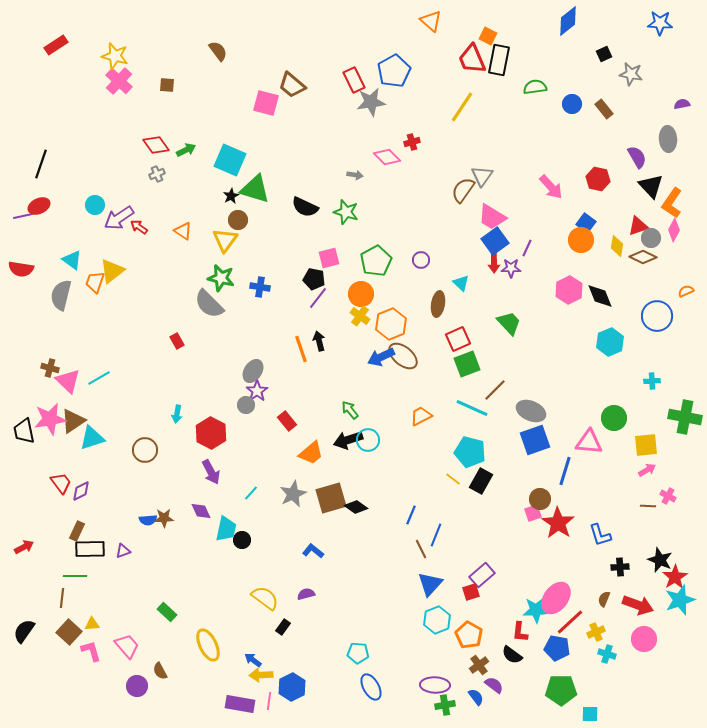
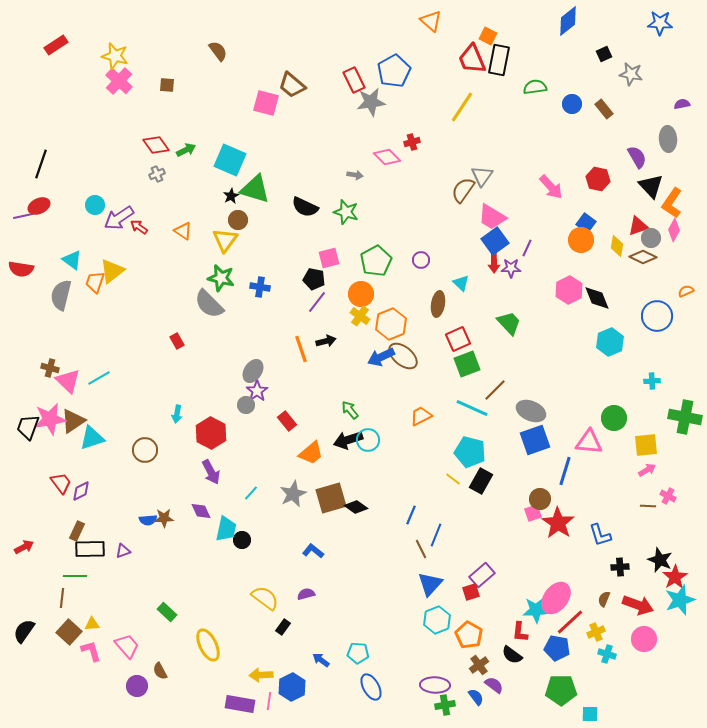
black diamond at (600, 296): moved 3 px left, 2 px down
purple line at (318, 298): moved 1 px left, 4 px down
black arrow at (319, 341): moved 7 px right; rotated 90 degrees clockwise
black trapezoid at (24, 431): moved 4 px right, 4 px up; rotated 32 degrees clockwise
blue arrow at (253, 660): moved 68 px right
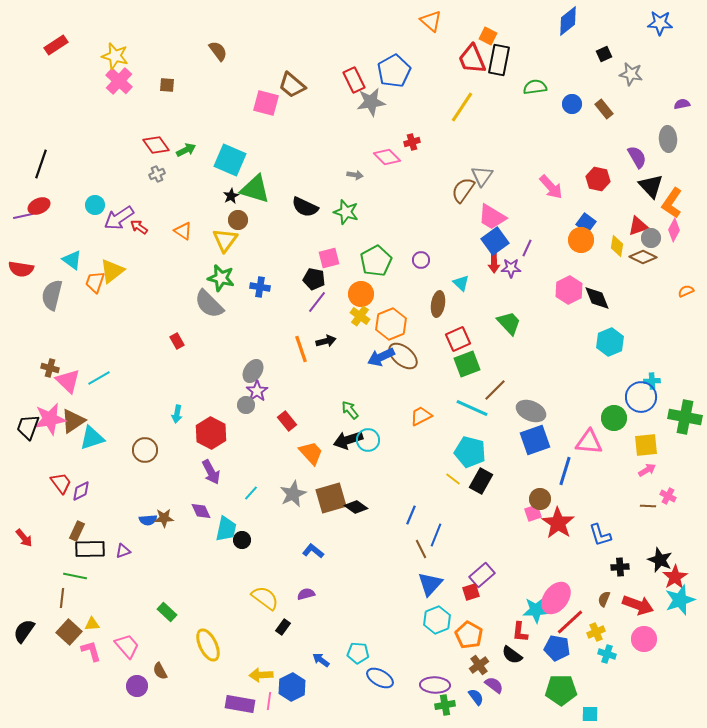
gray semicircle at (61, 295): moved 9 px left
blue circle at (657, 316): moved 16 px left, 81 px down
orange trapezoid at (311, 453): rotated 92 degrees counterclockwise
red arrow at (24, 547): moved 9 px up; rotated 78 degrees clockwise
green line at (75, 576): rotated 10 degrees clockwise
blue ellipse at (371, 687): moved 9 px right, 9 px up; rotated 32 degrees counterclockwise
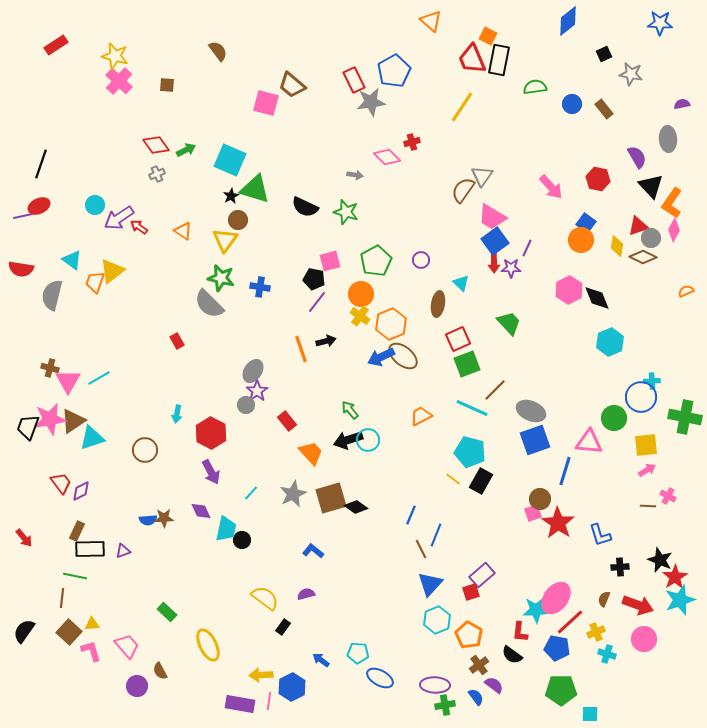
pink square at (329, 258): moved 1 px right, 3 px down
pink triangle at (68, 381): rotated 16 degrees clockwise
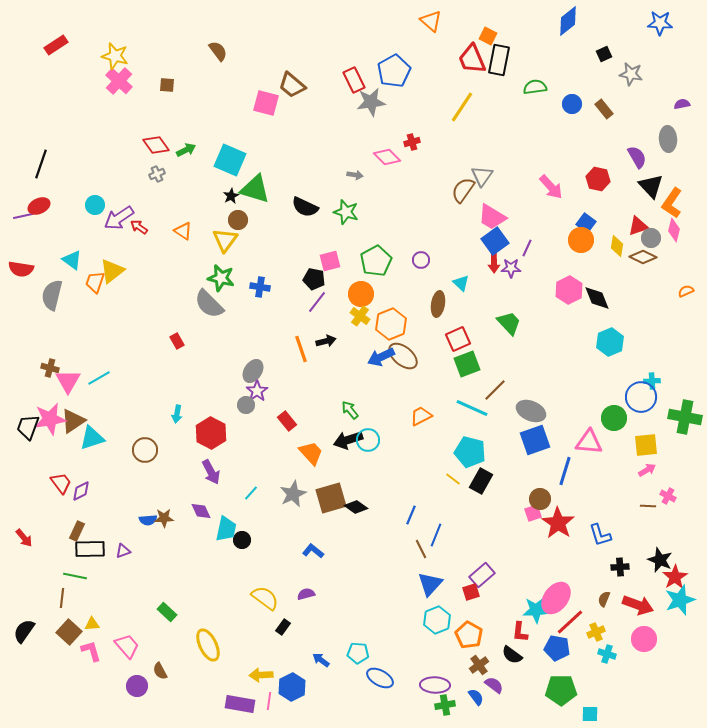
pink diamond at (674, 230): rotated 15 degrees counterclockwise
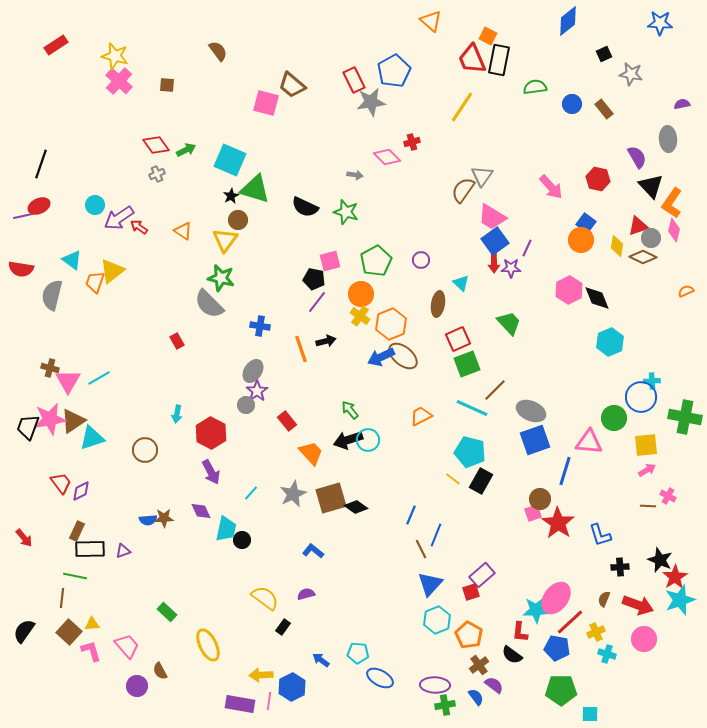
blue cross at (260, 287): moved 39 px down
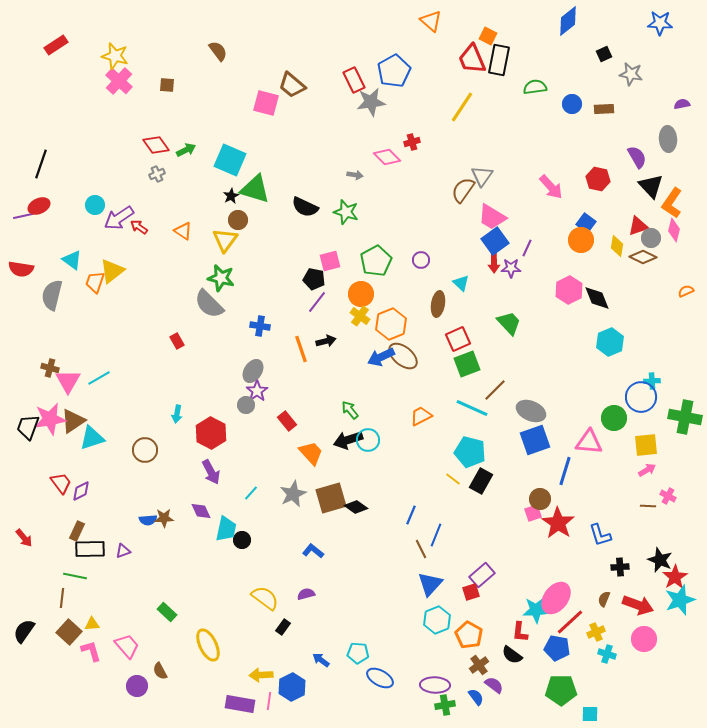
brown rectangle at (604, 109): rotated 54 degrees counterclockwise
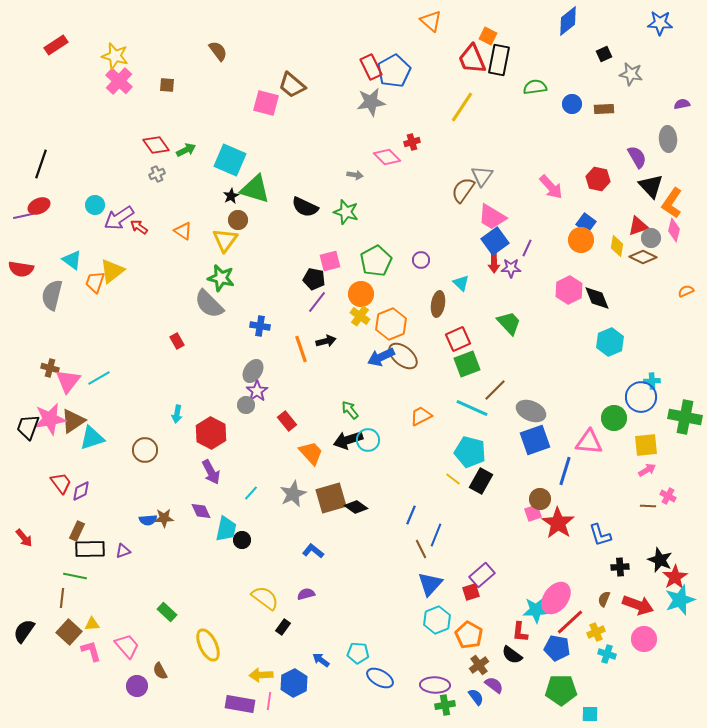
red rectangle at (354, 80): moved 17 px right, 13 px up
pink triangle at (68, 381): rotated 8 degrees clockwise
blue hexagon at (292, 687): moved 2 px right, 4 px up
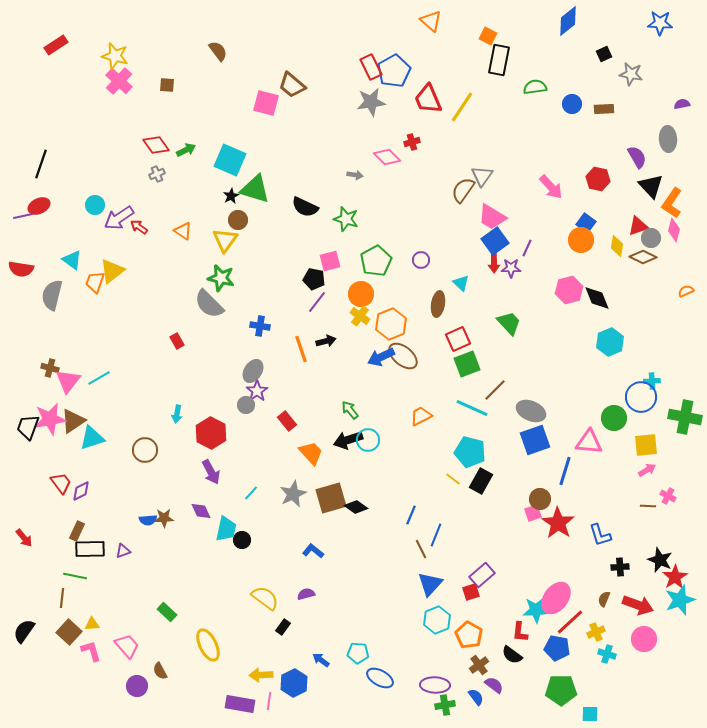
red trapezoid at (472, 59): moved 44 px left, 40 px down
green star at (346, 212): moved 7 px down
pink hexagon at (569, 290): rotated 12 degrees clockwise
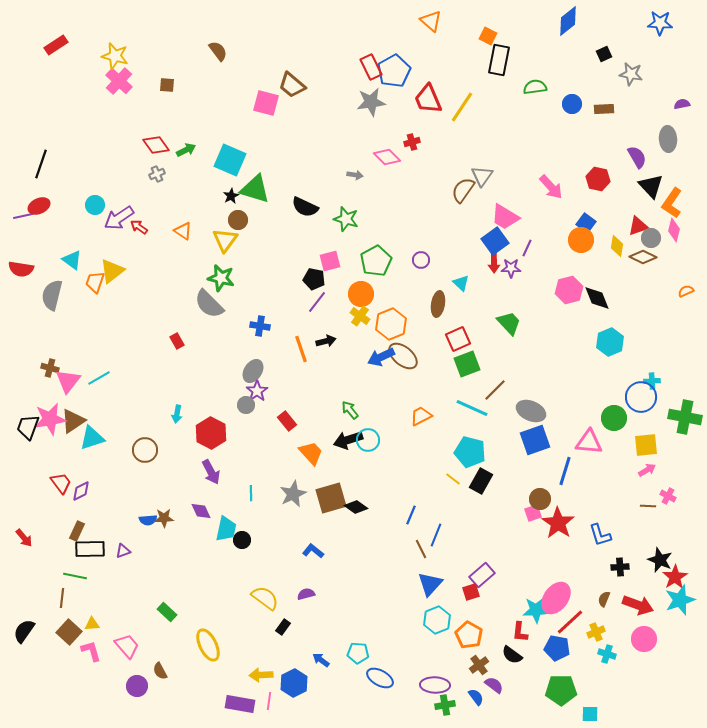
pink trapezoid at (492, 217): moved 13 px right
cyan line at (251, 493): rotated 42 degrees counterclockwise
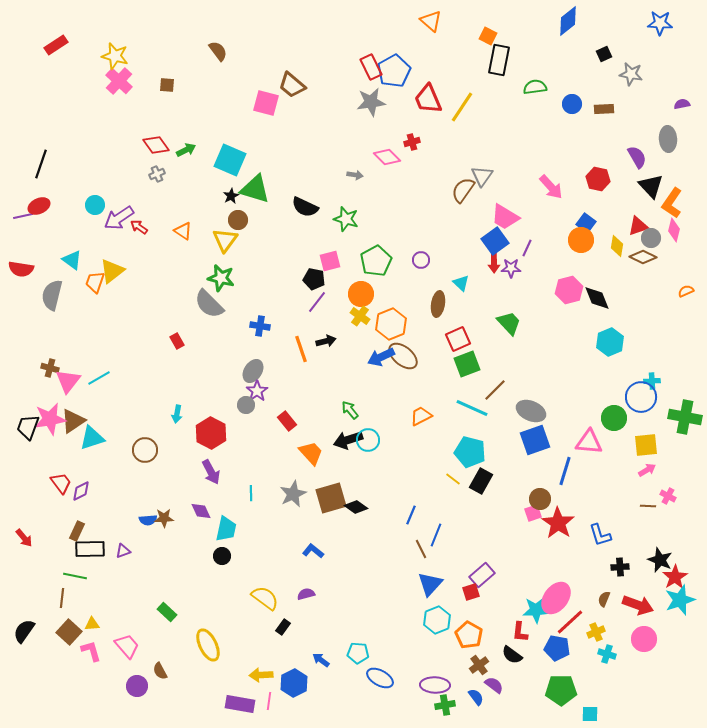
black circle at (242, 540): moved 20 px left, 16 px down
